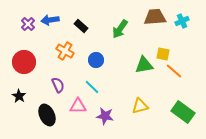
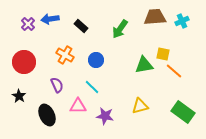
blue arrow: moved 1 px up
orange cross: moved 4 px down
purple semicircle: moved 1 px left
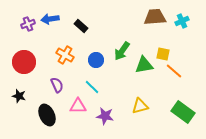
purple cross: rotated 24 degrees clockwise
green arrow: moved 2 px right, 22 px down
black star: rotated 16 degrees counterclockwise
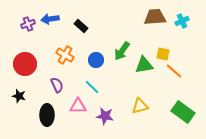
red circle: moved 1 px right, 2 px down
black ellipse: rotated 25 degrees clockwise
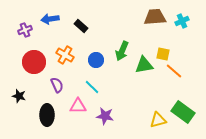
purple cross: moved 3 px left, 6 px down
green arrow: rotated 12 degrees counterclockwise
red circle: moved 9 px right, 2 px up
yellow triangle: moved 18 px right, 14 px down
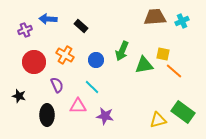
blue arrow: moved 2 px left; rotated 12 degrees clockwise
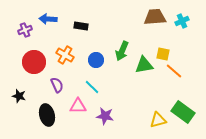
black rectangle: rotated 32 degrees counterclockwise
black ellipse: rotated 15 degrees counterclockwise
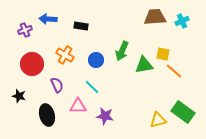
red circle: moved 2 px left, 2 px down
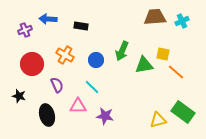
orange line: moved 2 px right, 1 px down
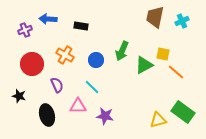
brown trapezoid: rotated 75 degrees counterclockwise
green triangle: rotated 18 degrees counterclockwise
